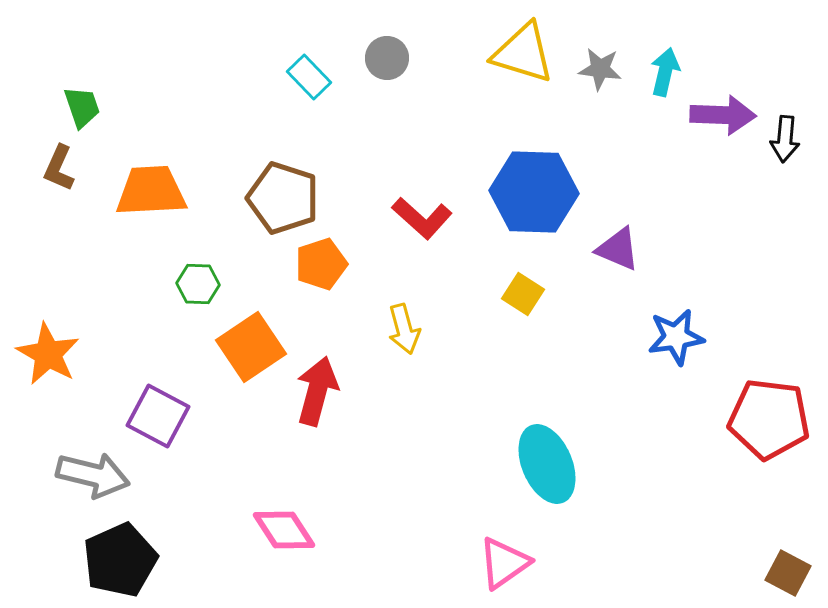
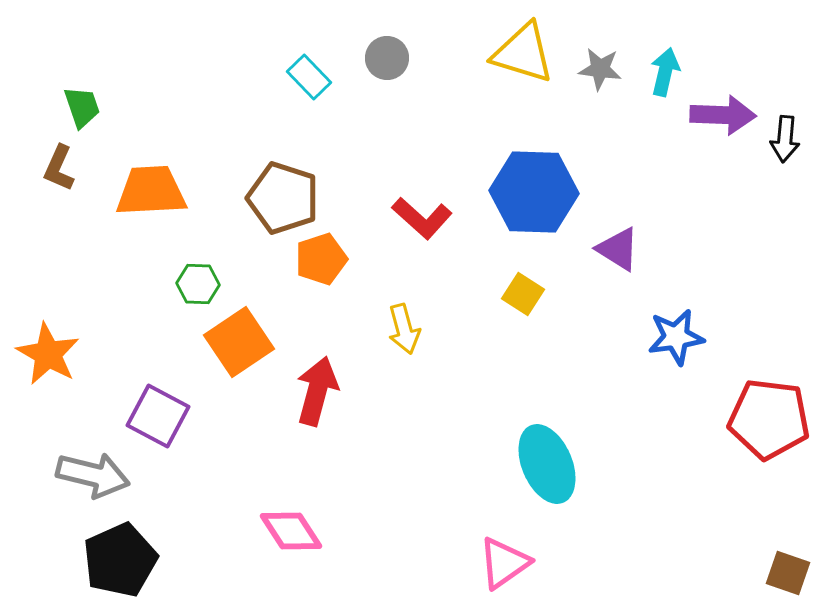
purple triangle: rotated 9 degrees clockwise
orange pentagon: moved 5 px up
orange square: moved 12 px left, 5 px up
pink diamond: moved 7 px right, 1 px down
brown square: rotated 9 degrees counterclockwise
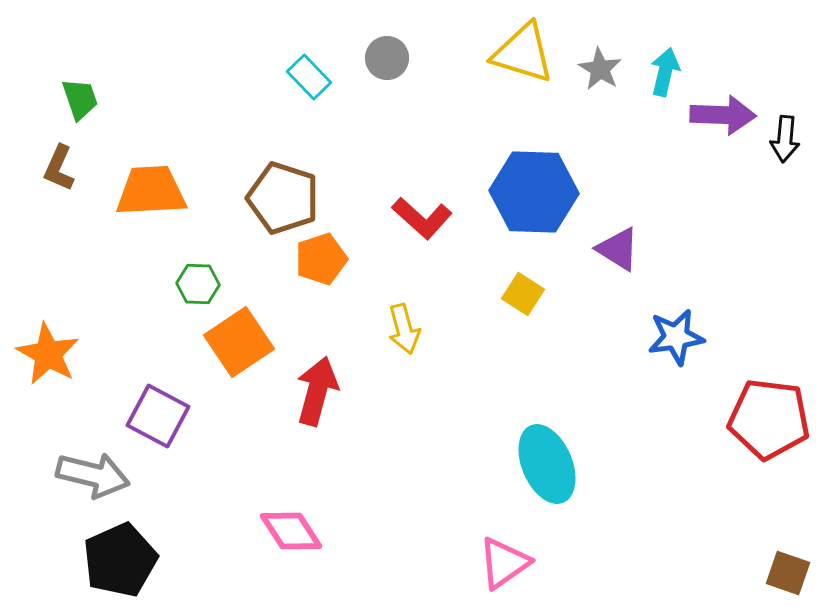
gray star: rotated 24 degrees clockwise
green trapezoid: moved 2 px left, 8 px up
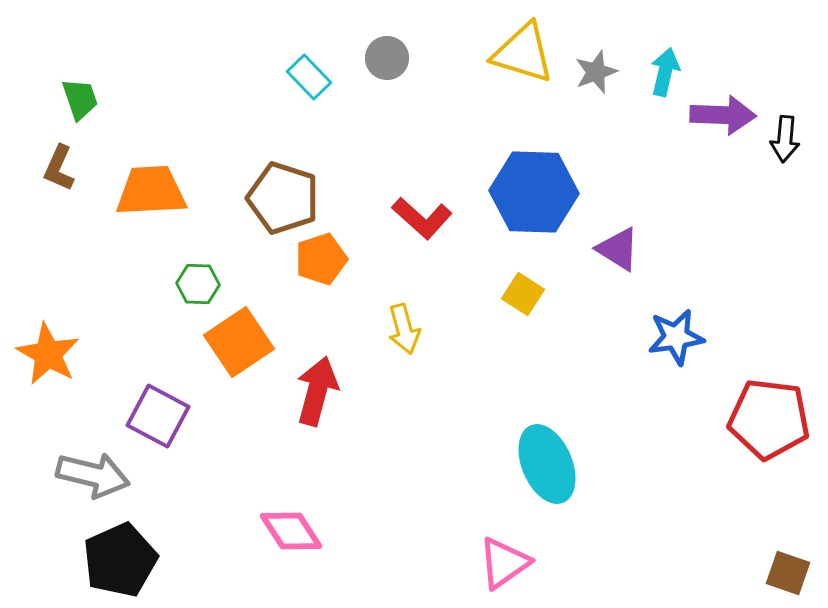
gray star: moved 4 px left, 3 px down; rotated 21 degrees clockwise
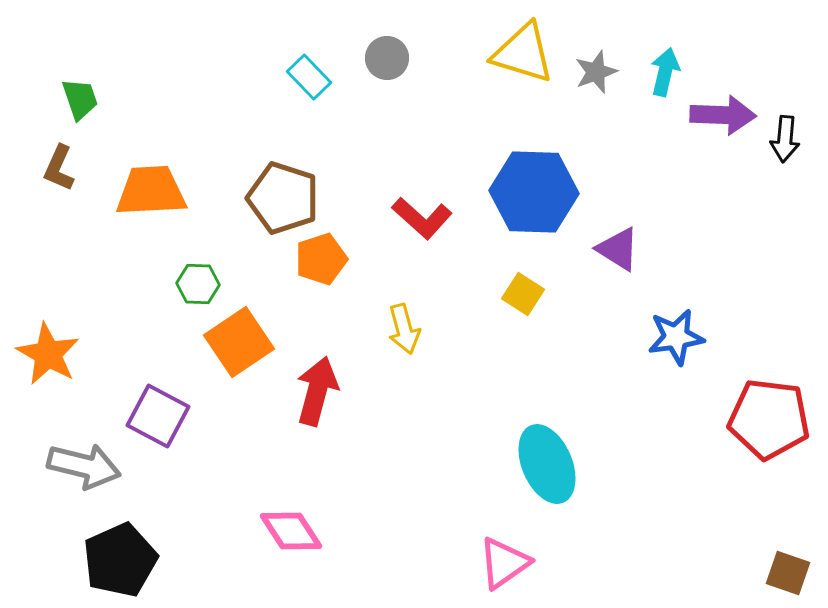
gray arrow: moved 9 px left, 9 px up
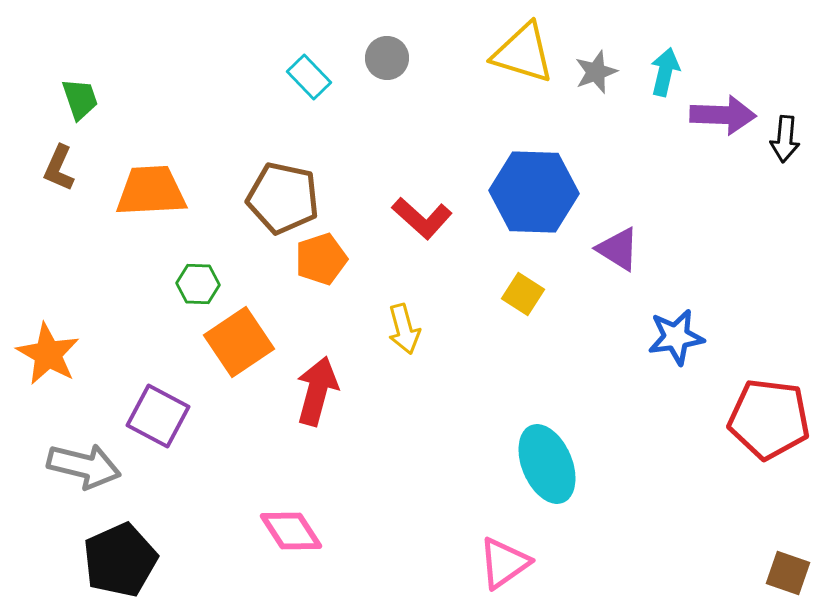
brown pentagon: rotated 6 degrees counterclockwise
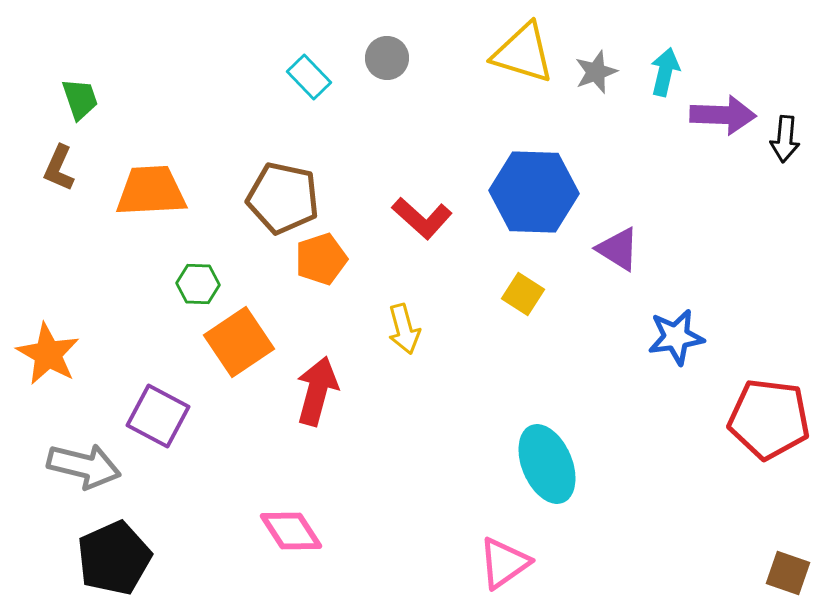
black pentagon: moved 6 px left, 2 px up
